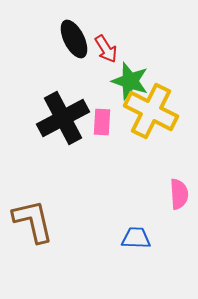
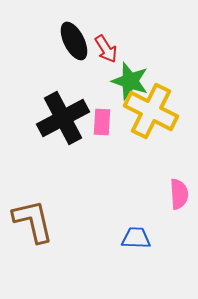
black ellipse: moved 2 px down
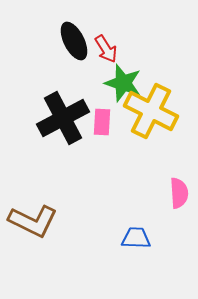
green star: moved 7 px left, 2 px down
pink semicircle: moved 1 px up
brown L-shape: rotated 129 degrees clockwise
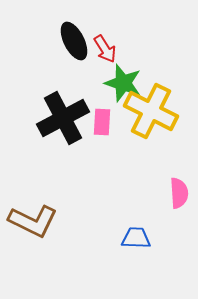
red arrow: moved 1 px left
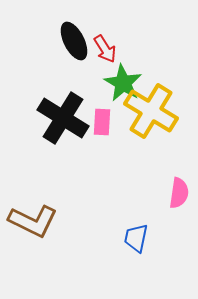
green star: rotated 12 degrees clockwise
yellow cross: rotated 4 degrees clockwise
black cross: rotated 30 degrees counterclockwise
pink semicircle: rotated 12 degrees clockwise
blue trapezoid: rotated 80 degrees counterclockwise
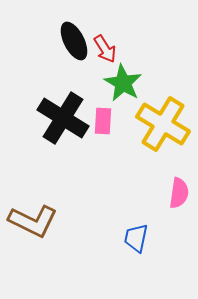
yellow cross: moved 12 px right, 13 px down
pink rectangle: moved 1 px right, 1 px up
